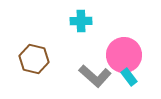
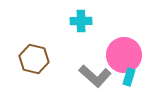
cyan rectangle: rotated 54 degrees clockwise
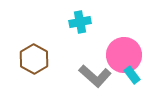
cyan cross: moved 1 px left, 1 px down; rotated 10 degrees counterclockwise
brown hexagon: rotated 16 degrees clockwise
cyan rectangle: moved 3 px right, 2 px up; rotated 54 degrees counterclockwise
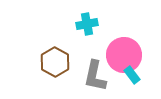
cyan cross: moved 7 px right, 2 px down
brown hexagon: moved 21 px right, 3 px down
gray L-shape: rotated 60 degrees clockwise
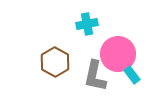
pink circle: moved 6 px left, 1 px up
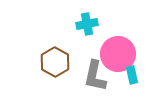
cyan rectangle: rotated 24 degrees clockwise
